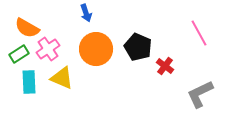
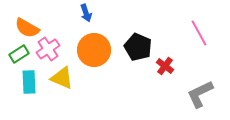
orange circle: moved 2 px left, 1 px down
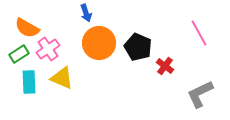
orange circle: moved 5 px right, 7 px up
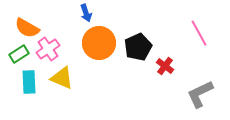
black pentagon: rotated 24 degrees clockwise
